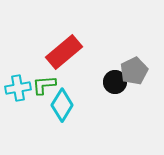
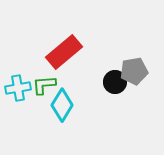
gray pentagon: rotated 16 degrees clockwise
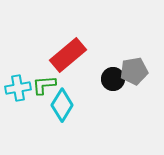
red rectangle: moved 4 px right, 3 px down
black circle: moved 2 px left, 3 px up
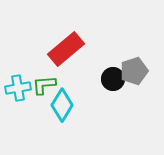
red rectangle: moved 2 px left, 6 px up
gray pentagon: rotated 8 degrees counterclockwise
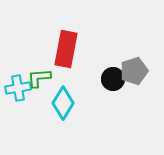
red rectangle: rotated 39 degrees counterclockwise
green L-shape: moved 5 px left, 7 px up
cyan diamond: moved 1 px right, 2 px up
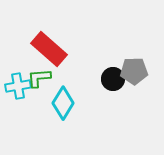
red rectangle: moved 17 px left; rotated 60 degrees counterclockwise
gray pentagon: rotated 16 degrees clockwise
cyan cross: moved 2 px up
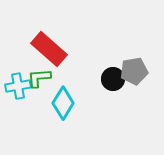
gray pentagon: rotated 8 degrees counterclockwise
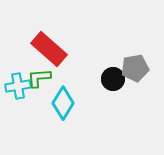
gray pentagon: moved 1 px right, 3 px up
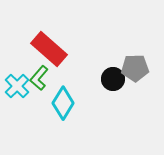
gray pentagon: rotated 8 degrees clockwise
green L-shape: rotated 45 degrees counterclockwise
cyan cross: moved 1 px left; rotated 35 degrees counterclockwise
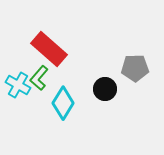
black circle: moved 8 px left, 10 px down
cyan cross: moved 1 px right, 1 px up; rotated 15 degrees counterclockwise
